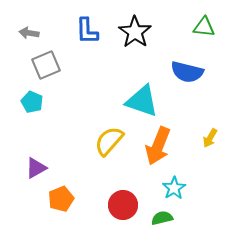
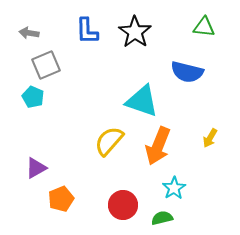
cyan pentagon: moved 1 px right, 5 px up
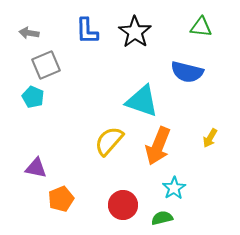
green triangle: moved 3 px left
purple triangle: rotated 40 degrees clockwise
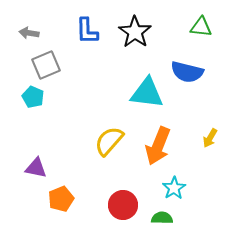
cyan triangle: moved 5 px right, 8 px up; rotated 12 degrees counterclockwise
green semicircle: rotated 15 degrees clockwise
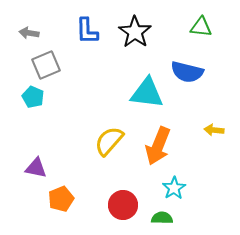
yellow arrow: moved 4 px right, 8 px up; rotated 66 degrees clockwise
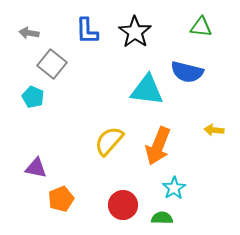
gray square: moved 6 px right, 1 px up; rotated 28 degrees counterclockwise
cyan triangle: moved 3 px up
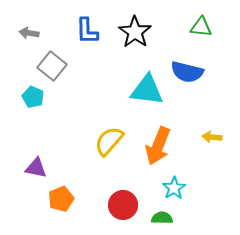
gray square: moved 2 px down
yellow arrow: moved 2 px left, 7 px down
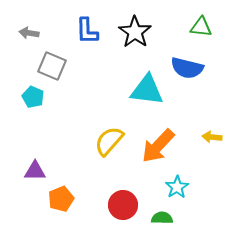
gray square: rotated 16 degrees counterclockwise
blue semicircle: moved 4 px up
orange arrow: rotated 21 degrees clockwise
purple triangle: moved 1 px left, 3 px down; rotated 10 degrees counterclockwise
cyan star: moved 3 px right, 1 px up
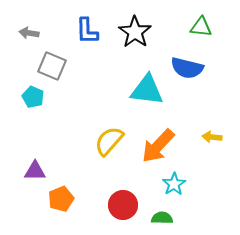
cyan star: moved 3 px left, 3 px up
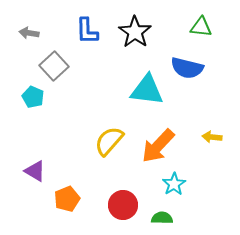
gray square: moved 2 px right; rotated 24 degrees clockwise
purple triangle: rotated 30 degrees clockwise
orange pentagon: moved 6 px right
